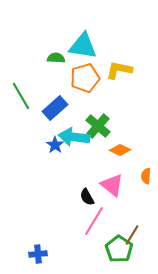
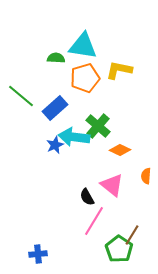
green line: rotated 20 degrees counterclockwise
blue star: rotated 12 degrees clockwise
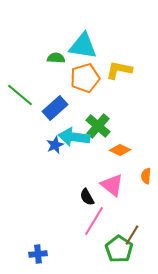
green line: moved 1 px left, 1 px up
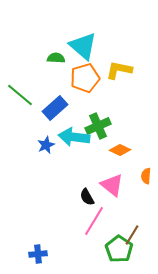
cyan triangle: rotated 32 degrees clockwise
green cross: rotated 25 degrees clockwise
blue star: moved 9 px left
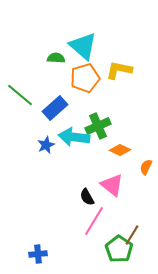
orange semicircle: moved 9 px up; rotated 21 degrees clockwise
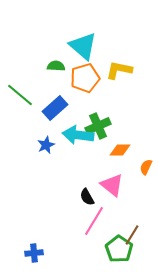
green semicircle: moved 8 px down
cyan arrow: moved 4 px right, 2 px up
orange diamond: rotated 25 degrees counterclockwise
blue cross: moved 4 px left, 1 px up
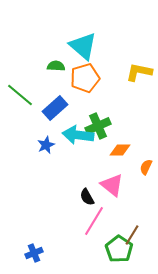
yellow L-shape: moved 20 px right, 2 px down
blue cross: rotated 18 degrees counterclockwise
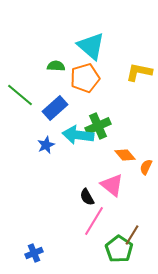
cyan triangle: moved 8 px right
orange diamond: moved 5 px right, 5 px down; rotated 50 degrees clockwise
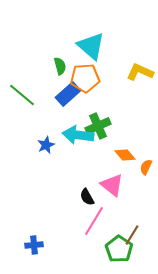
green semicircle: moved 4 px right; rotated 72 degrees clockwise
yellow L-shape: moved 1 px right; rotated 12 degrees clockwise
orange pentagon: rotated 12 degrees clockwise
green line: moved 2 px right
blue rectangle: moved 13 px right, 14 px up
blue cross: moved 8 px up; rotated 18 degrees clockwise
